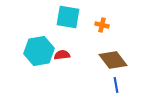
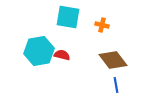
red semicircle: rotated 21 degrees clockwise
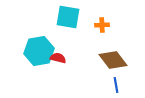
orange cross: rotated 16 degrees counterclockwise
red semicircle: moved 4 px left, 3 px down
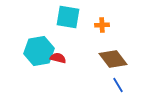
brown diamond: moved 1 px up
blue line: moved 2 px right; rotated 21 degrees counterclockwise
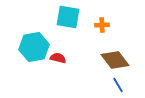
cyan hexagon: moved 5 px left, 4 px up
brown diamond: moved 2 px right, 1 px down
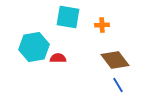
red semicircle: rotated 14 degrees counterclockwise
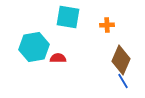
orange cross: moved 5 px right
brown diamond: moved 6 px right; rotated 60 degrees clockwise
blue line: moved 5 px right, 4 px up
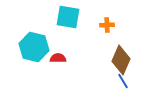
cyan hexagon: rotated 24 degrees clockwise
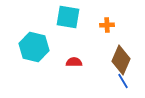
red semicircle: moved 16 px right, 4 px down
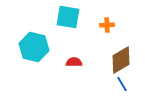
brown diamond: rotated 36 degrees clockwise
blue line: moved 1 px left, 3 px down
